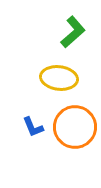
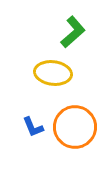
yellow ellipse: moved 6 px left, 5 px up
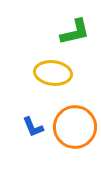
green L-shape: moved 2 px right; rotated 28 degrees clockwise
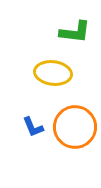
green L-shape: rotated 20 degrees clockwise
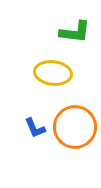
blue L-shape: moved 2 px right, 1 px down
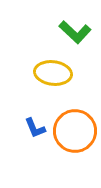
green L-shape: rotated 36 degrees clockwise
orange circle: moved 4 px down
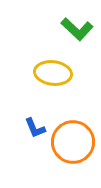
green L-shape: moved 2 px right, 3 px up
orange circle: moved 2 px left, 11 px down
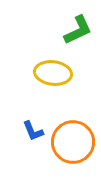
green L-shape: moved 1 px right, 1 px down; rotated 68 degrees counterclockwise
blue L-shape: moved 2 px left, 3 px down
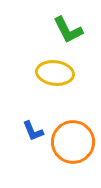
green L-shape: moved 10 px left; rotated 88 degrees clockwise
yellow ellipse: moved 2 px right
